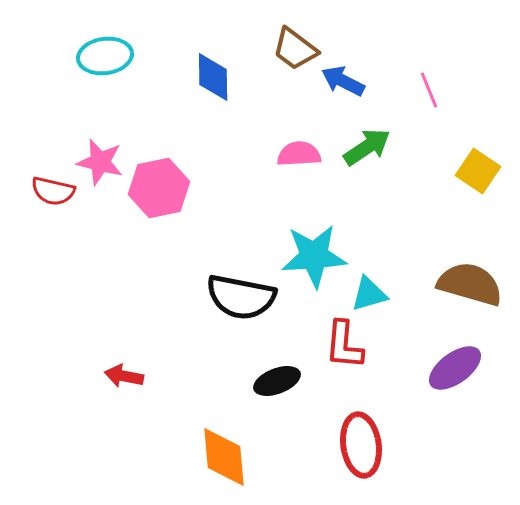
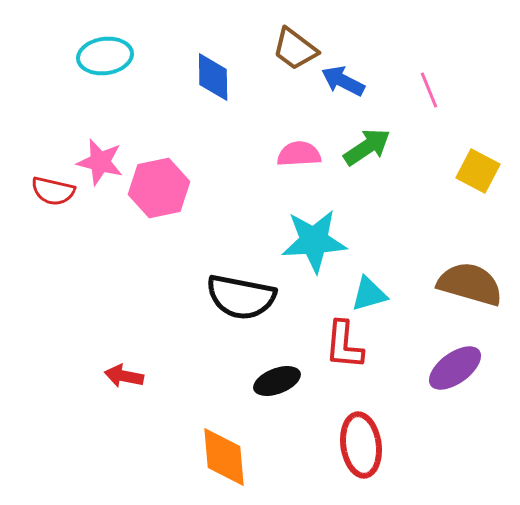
yellow square: rotated 6 degrees counterclockwise
cyan star: moved 15 px up
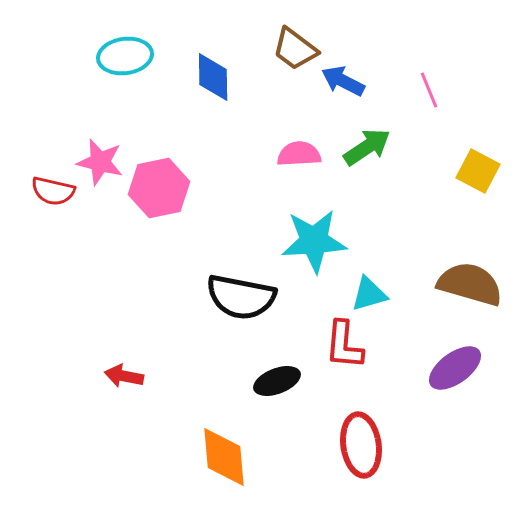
cyan ellipse: moved 20 px right
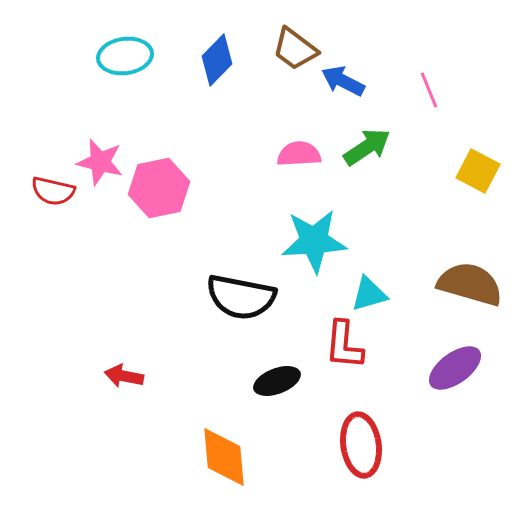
blue diamond: moved 4 px right, 17 px up; rotated 45 degrees clockwise
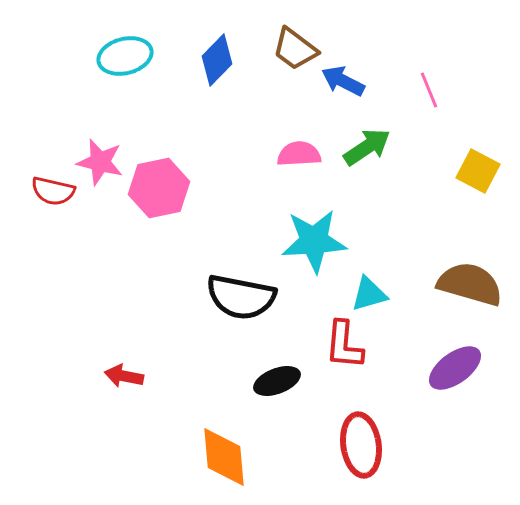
cyan ellipse: rotated 6 degrees counterclockwise
